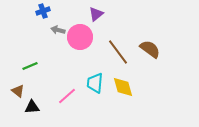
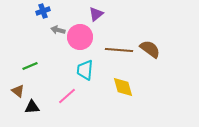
brown line: moved 1 px right, 2 px up; rotated 48 degrees counterclockwise
cyan trapezoid: moved 10 px left, 13 px up
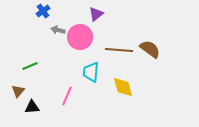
blue cross: rotated 16 degrees counterclockwise
cyan trapezoid: moved 6 px right, 2 px down
brown triangle: rotated 32 degrees clockwise
pink line: rotated 24 degrees counterclockwise
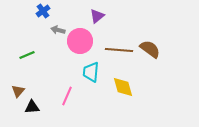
purple triangle: moved 1 px right, 2 px down
pink circle: moved 4 px down
green line: moved 3 px left, 11 px up
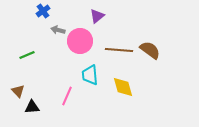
brown semicircle: moved 1 px down
cyan trapezoid: moved 1 px left, 3 px down; rotated 10 degrees counterclockwise
brown triangle: rotated 24 degrees counterclockwise
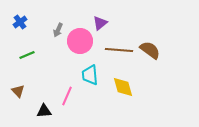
blue cross: moved 23 px left, 11 px down
purple triangle: moved 3 px right, 7 px down
gray arrow: rotated 80 degrees counterclockwise
black triangle: moved 12 px right, 4 px down
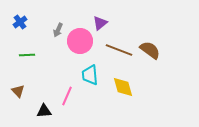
brown line: rotated 16 degrees clockwise
green line: rotated 21 degrees clockwise
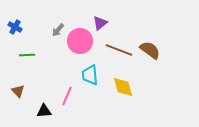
blue cross: moved 5 px left, 5 px down; rotated 24 degrees counterclockwise
gray arrow: rotated 16 degrees clockwise
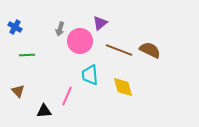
gray arrow: moved 2 px right, 1 px up; rotated 24 degrees counterclockwise
brown semicircle: rotated 10 degrees counterclockwise
